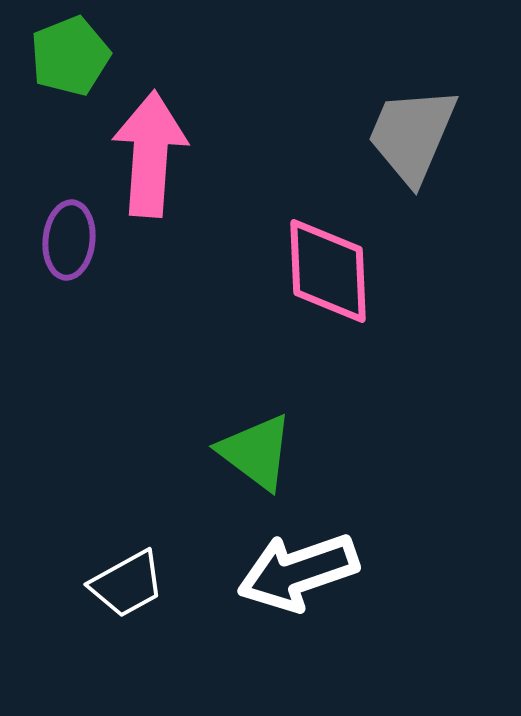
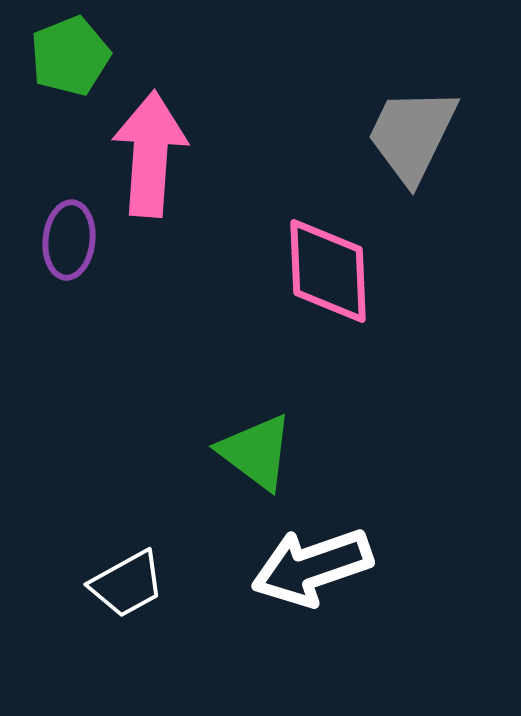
gray trapezoid: rotated 3 degrees clockwise
white arrow: moved 14 px right, 5 px up
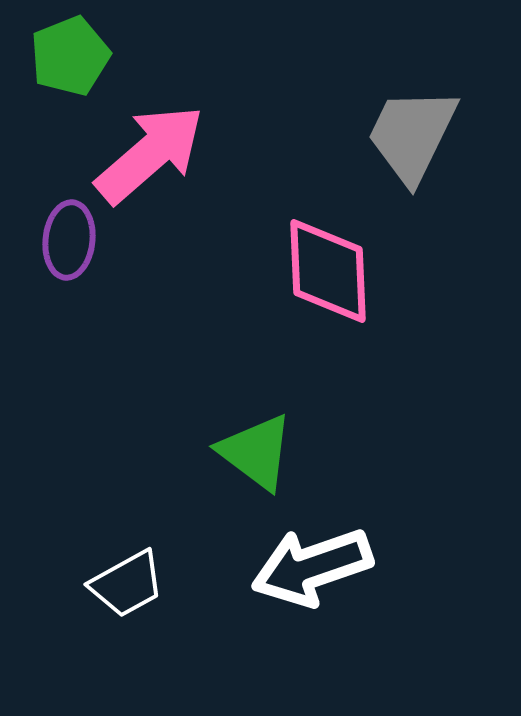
pink arrow: rotated 45 degrees clockwise
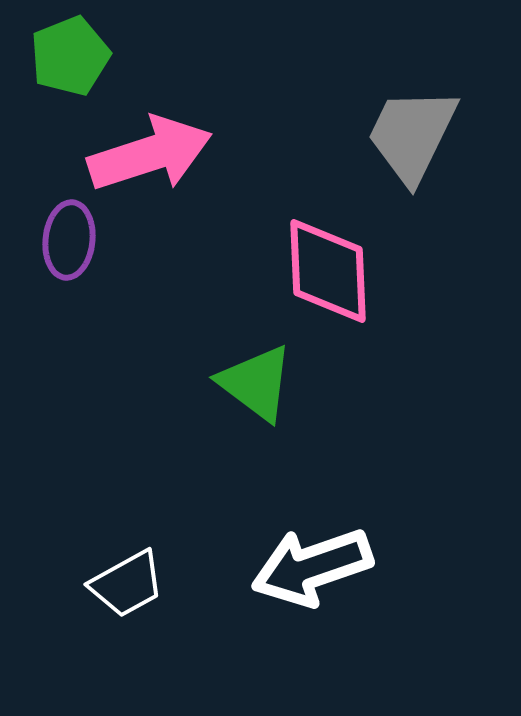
pink arrow: rotated 23 degrees clockwise
green triangle: moved 69 px up
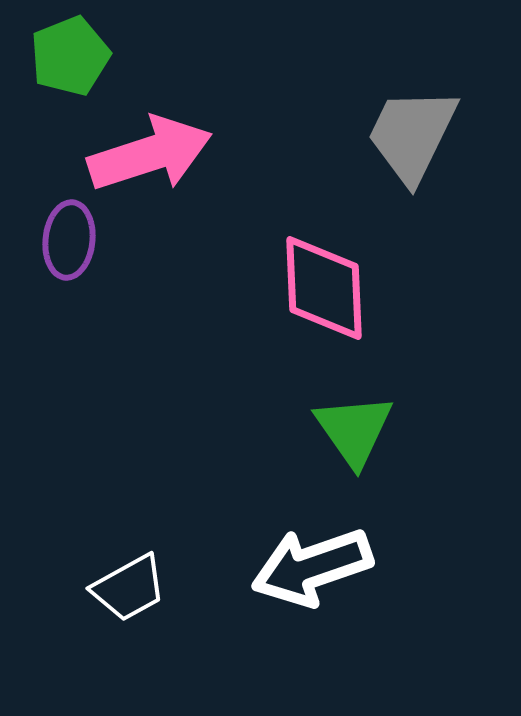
pink diamond: moved 4 px left, 17 px down
green triangle: moved 98 px right, 47 px down; rotated 18 degrees clockwise
white trapezoid: moved 2 px right, 4 px down
